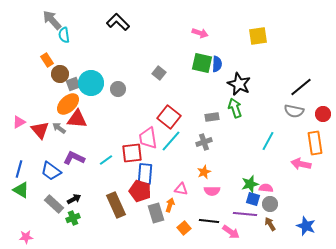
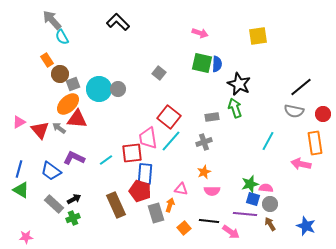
cyan semicircle at (64, 35): moved 2 px left, 2 px down; rotated 21 degrees counterclockwise
cyan circle at (91, 83): moved 8 px right, 6 px down
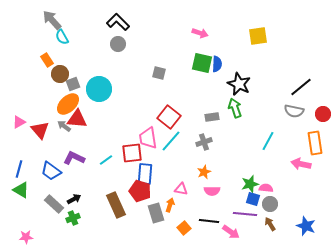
gray square at (159, 73): rotated 24 degrees counterclockwise
gray circle at (118, 89): moved 45 px up
gray arrow at (59, 128): moved 5 px right, 2 px up
